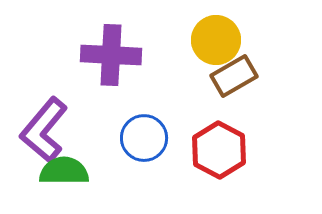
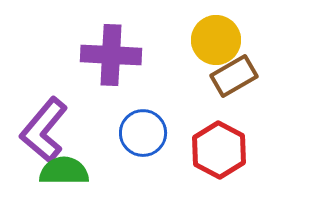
blue circle: moved 1 px left, 5 px up
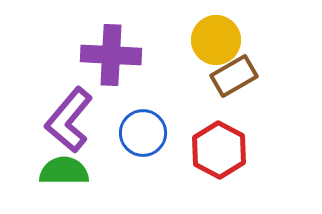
purple L-shape: moved 25 px right, 10 px up
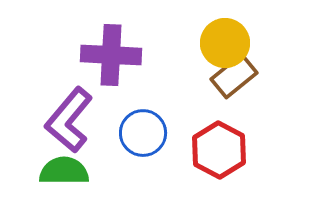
yellow circle: moved 9 px right, 3 px down
brown rectangle: rotated 9 degrees counterclockwise
